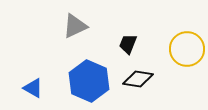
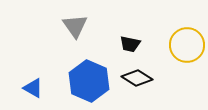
gray triangle: rotated 40 degrees counterclockwise
black trapezoid: moved 2 px right; rotated 100 degrees counterclockwise
yellow circle: moved 4 px up
black diamond: moved 1 px left, 1 px up; rotated 24 degrees clockwise
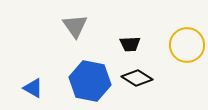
black trapezoid: rotated 15 degrees counterclockwise
blue hexagon: moved 1 px right; rotated 12 degrees counterclockwise
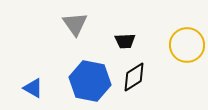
gray triangle: moved 2 px up
black trapezoid: moved 5 px left, 3 px up
black diamond: moved 3 px left, 1 px up; rotated 64 degrees counterclockwise
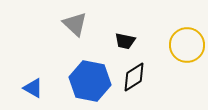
gray triangle: rotated 12 degrees counterclockwise
black trapezoid: rotated 15 degrees clockwise
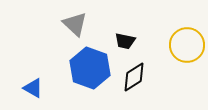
blue hexagon: moved 13 px up; rotated 9 degrees clockwise
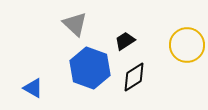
black trapezoid: rotated 135 degrees clockwise
